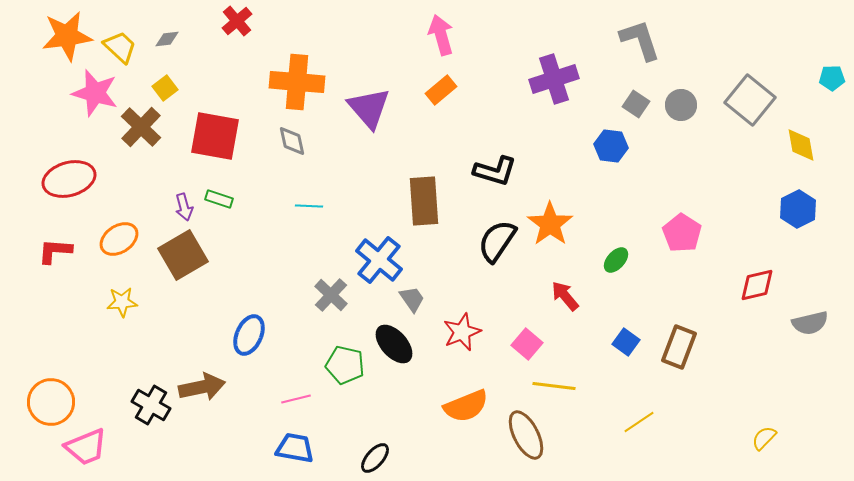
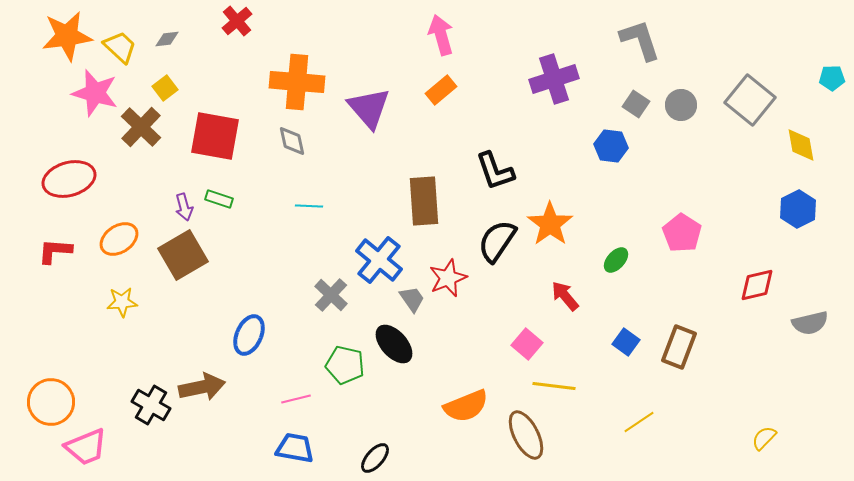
black L-shape at (495, 171): rotated 54 degrees clockwise
red star at (462, 332): moved 14 px left, 54 px up
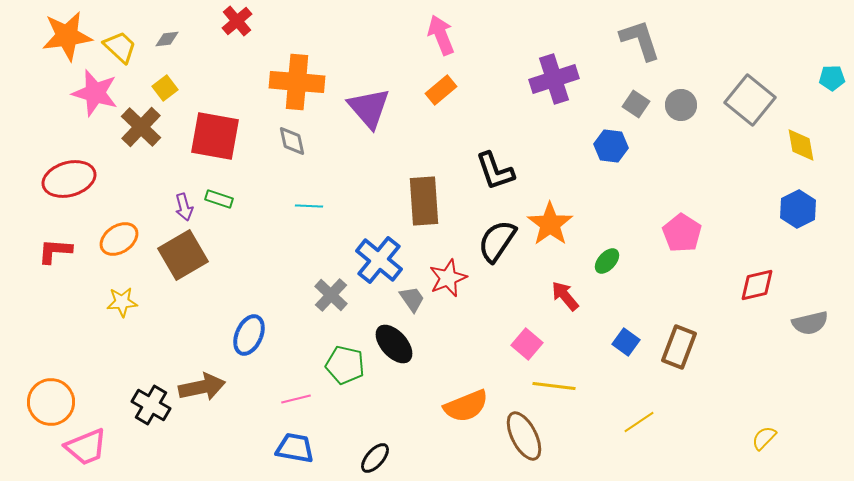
pink arrow at (441, 35): rotated 6 degrees counterclockwise
green ellipse at (616, 260): moved 9 px left, 1 px down
brown ellipse at (526, 435): moved 2 px left, 1 px down
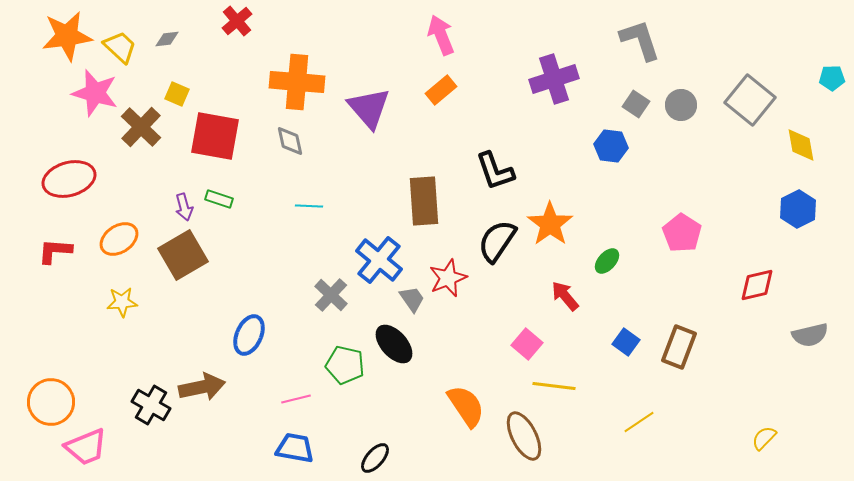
yellow square at (165, 88): moved 12 px right, 6 px down; rotated 30 degrees counterclockwise
gray diamond at (292, 141): moved 2 px left
gray semicircle at (810, 323): moved 12 px down
orange semicircle at (466, 406): rotated 102 degrees counterclockwise
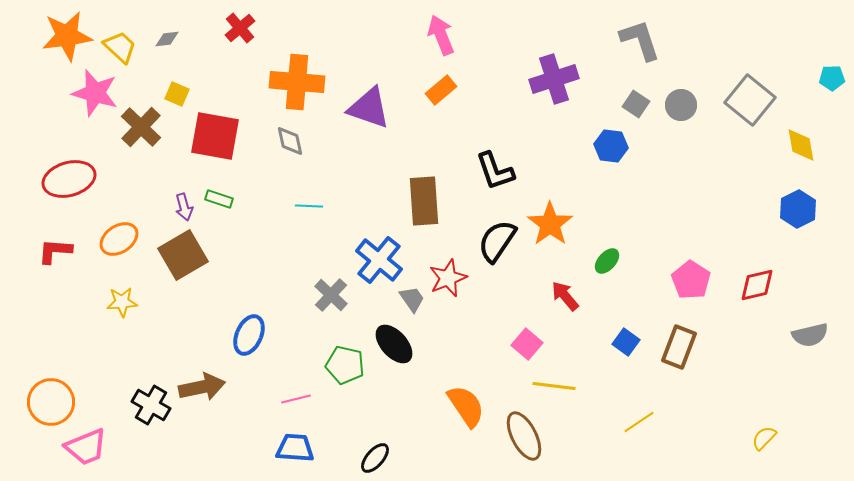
red cross at (237, 21): moved 3 px right, 7 px down
purple triangle at (369, 108): rotated 30 degrees counterclockwise
pink pentagon at (682, 233): moved 9 px right, 47 px down
blue trapezoid at (295, 448): rotated 6 degrees counterclockwise
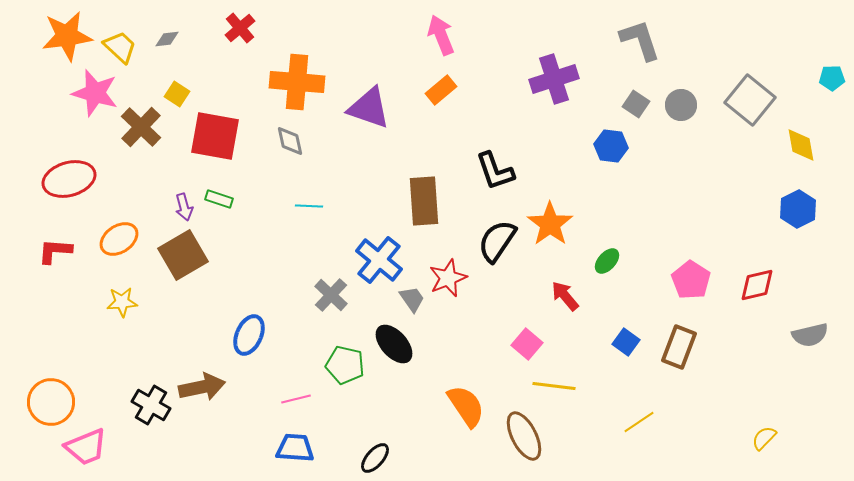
yellow square at (177, 94): rotated 10 degrees clockwise
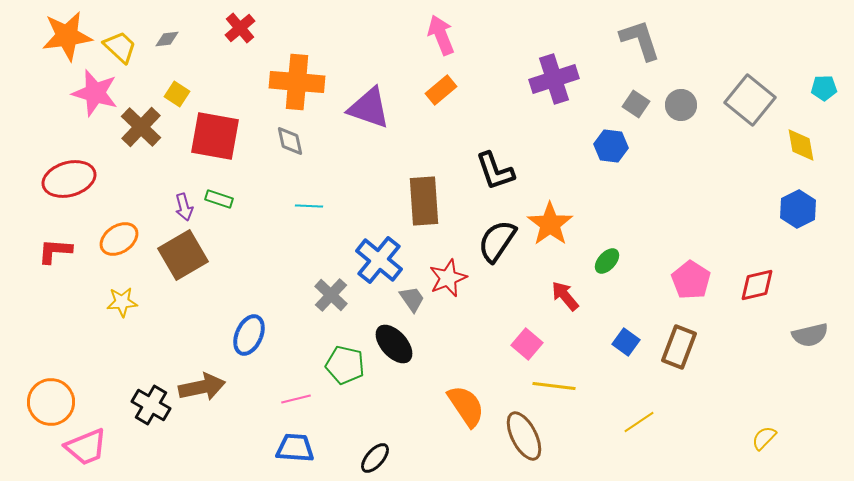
cyan pentagon at (832, 78): moved 8 px left, 10 px down
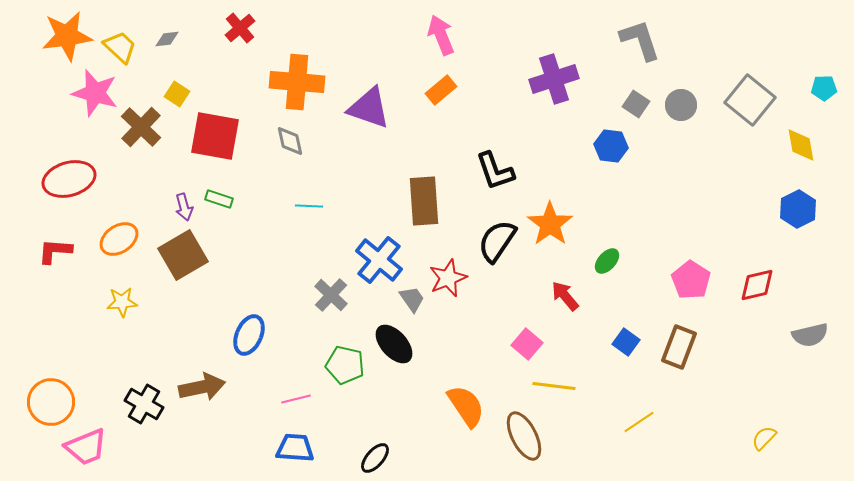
black cross at (151, 405): moved 7 px left, 1 px up
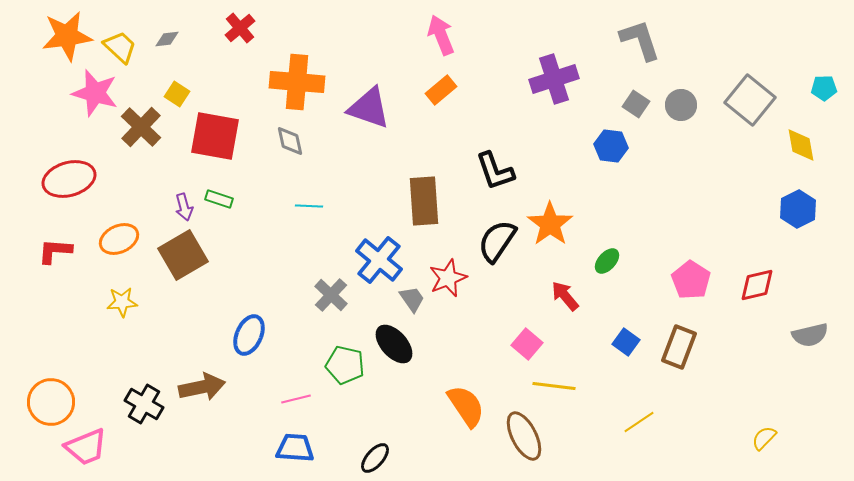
orange ellipse at (119, 239): rotated 9 degrees clockwise
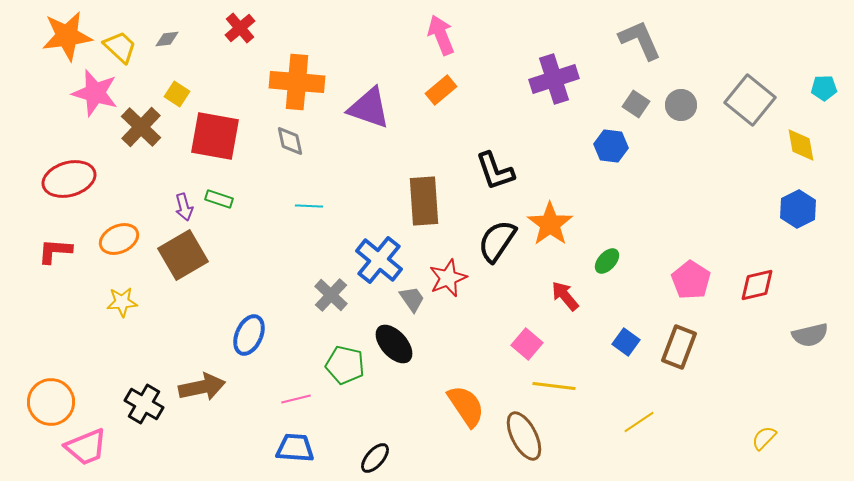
gray L-shape at (640, 40): rotated 6 degrees counterclockwise
